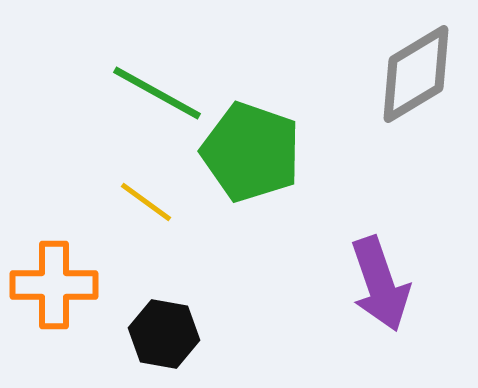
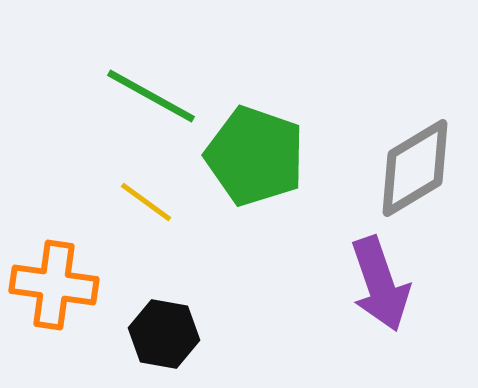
gray diamond: moved 1 px left, 94 px down
green line: moved 6 px left, 3 px down
green pentagon: moved 4 px right, 4 px down
orange cross: rotated 8 degrees clockwise
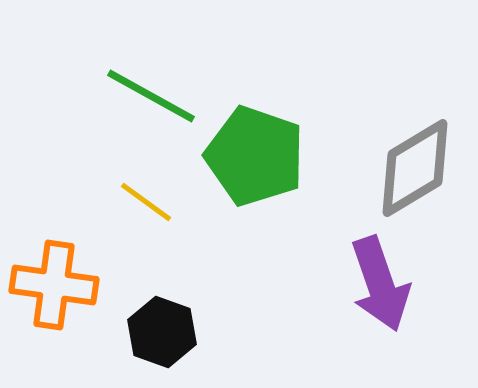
black hexagon: moved 2 px left, 2 px up; rotated 10 degrees clockwise
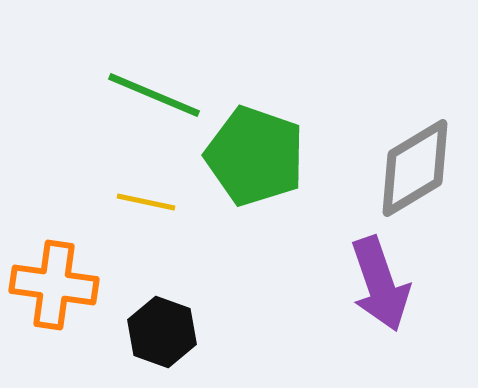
green line: moved 3 px right, 1 px up; rotated 6 degrees counterclockwise
yellow line: rotated 24 degrees counterclockwise
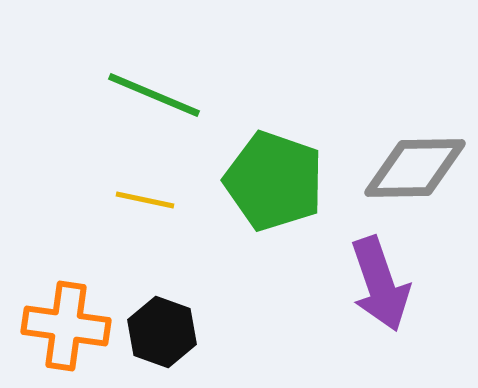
green pentagon: moved 19 px right, 25 px down
gray diamond: rotated 30 degrees clockwise
yellow line: moved 1 px left, 2 px up
orange cross: moved 12 px right, 41 px down
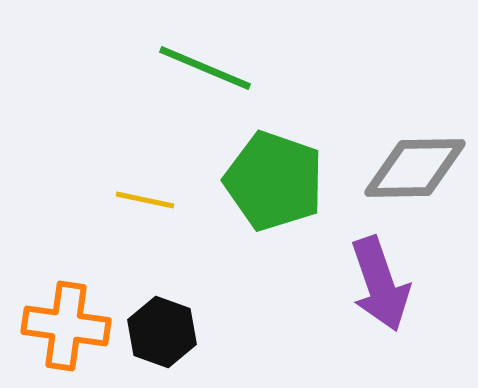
green line: moved 51 px right, 27 px up
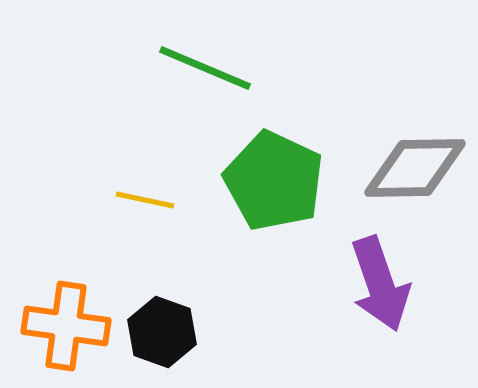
green pentagon: rotated 6 degrees clockwise
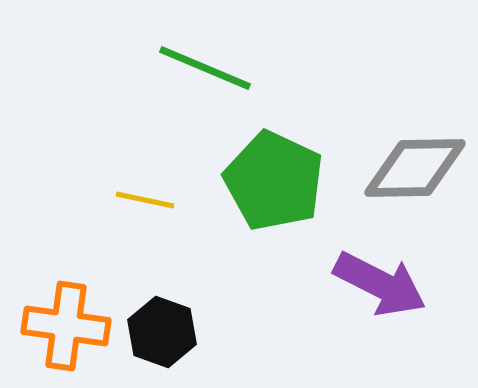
purple arrow: rotated 44 degrees counterclockwise
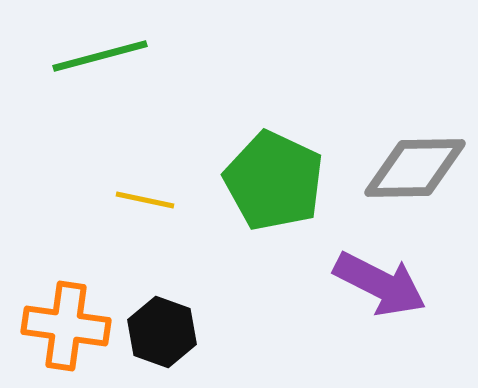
green line: moved 105 px left, 12 px up; rotated 38 degrees counterclockwise
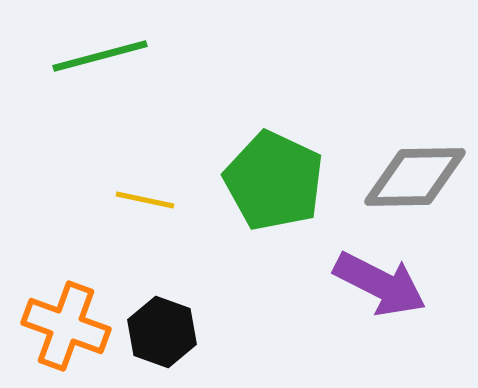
gray diamond: moved 9 px down
orange cross: rotated 12 degrees clockwise
